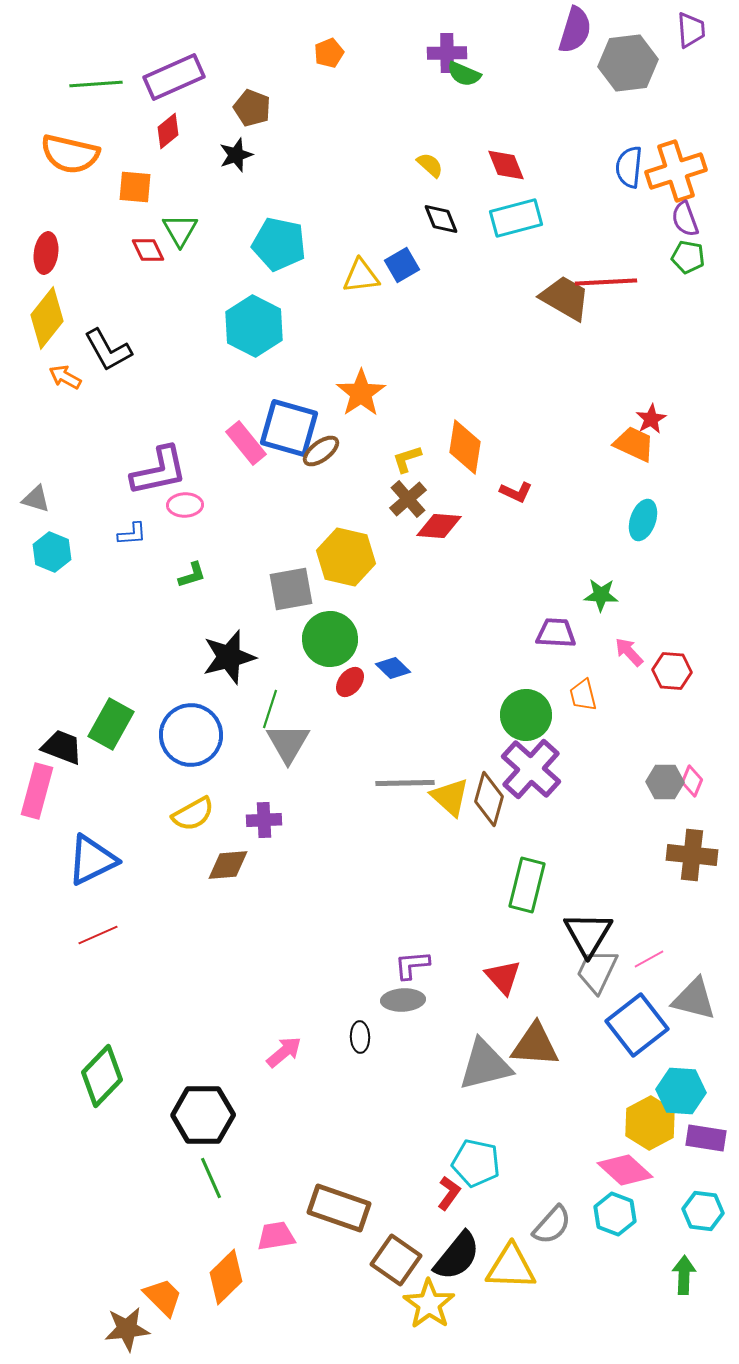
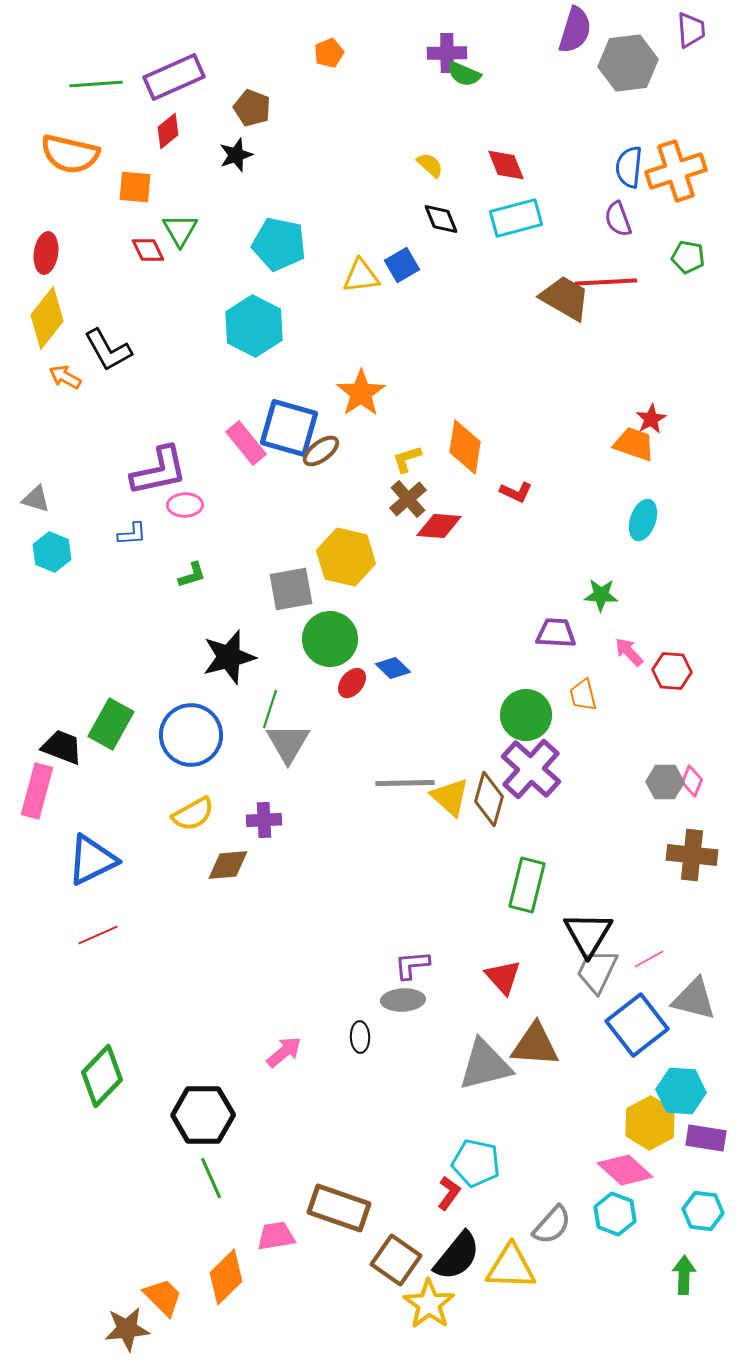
purple semicircle at (685, 219): moved 67 px left
orange trapezoid at (634, 444): rotated 6 degrees counterclockwise
red ellipse at (350, 682): moved 2 px right, 1 px down
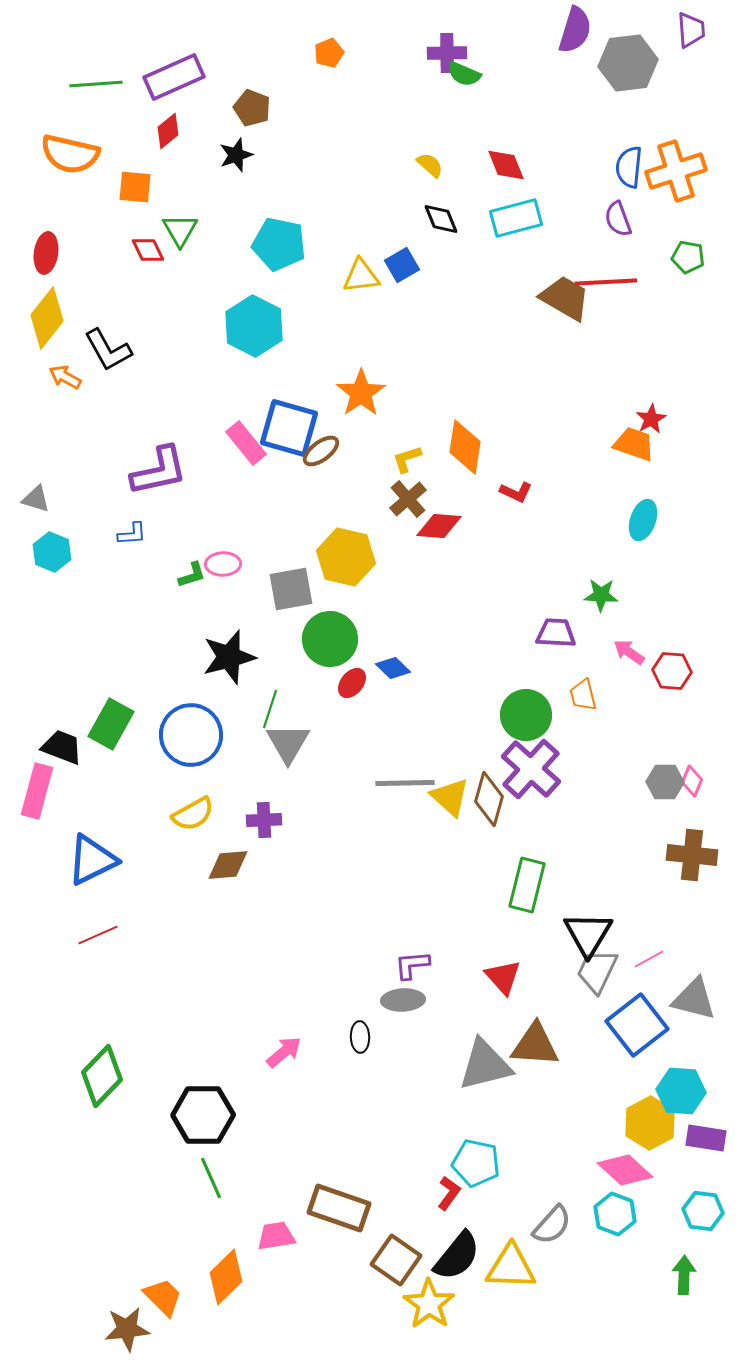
pink ellipse at (185, 505): moved 38 px right, 59 px down
pink arrow at (629, 652): rotated 12 degrees counterclockwise
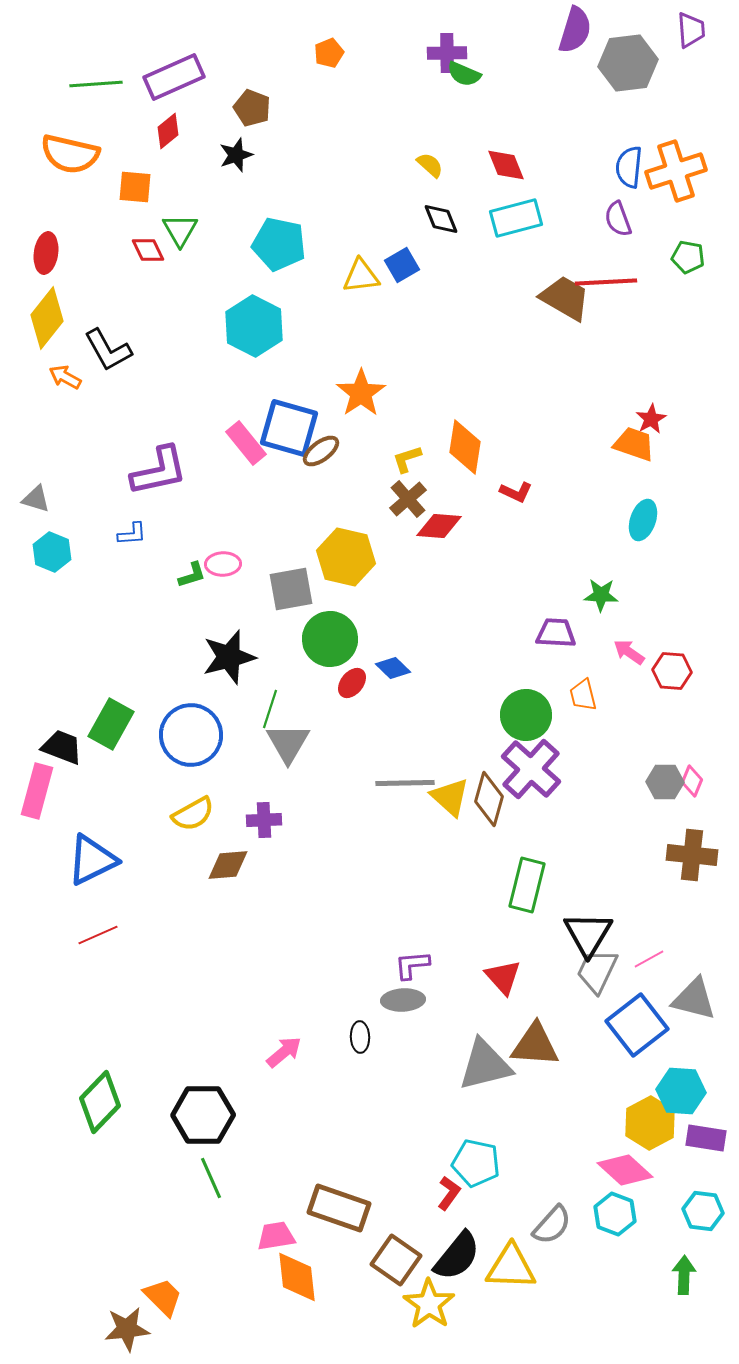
green diamond at (102, 1076): moved 2 px left, 26 px down
orange diamond at (226, 1277): moved 71 px right; rotated 52 degrees counterclockwise
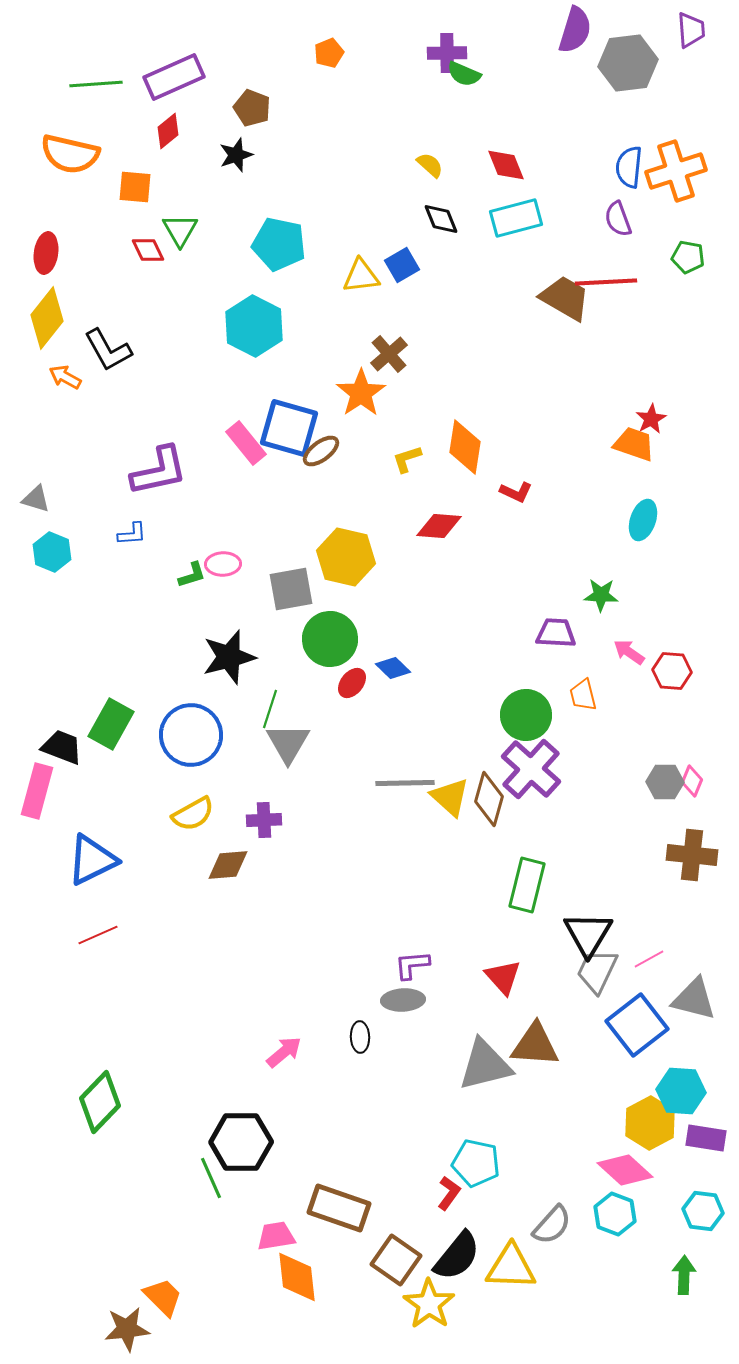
brown cross at (408, 499): moved 19 px left, 145 px up
black hexagon at (203, 1115): moved 38 px right, 27 px down
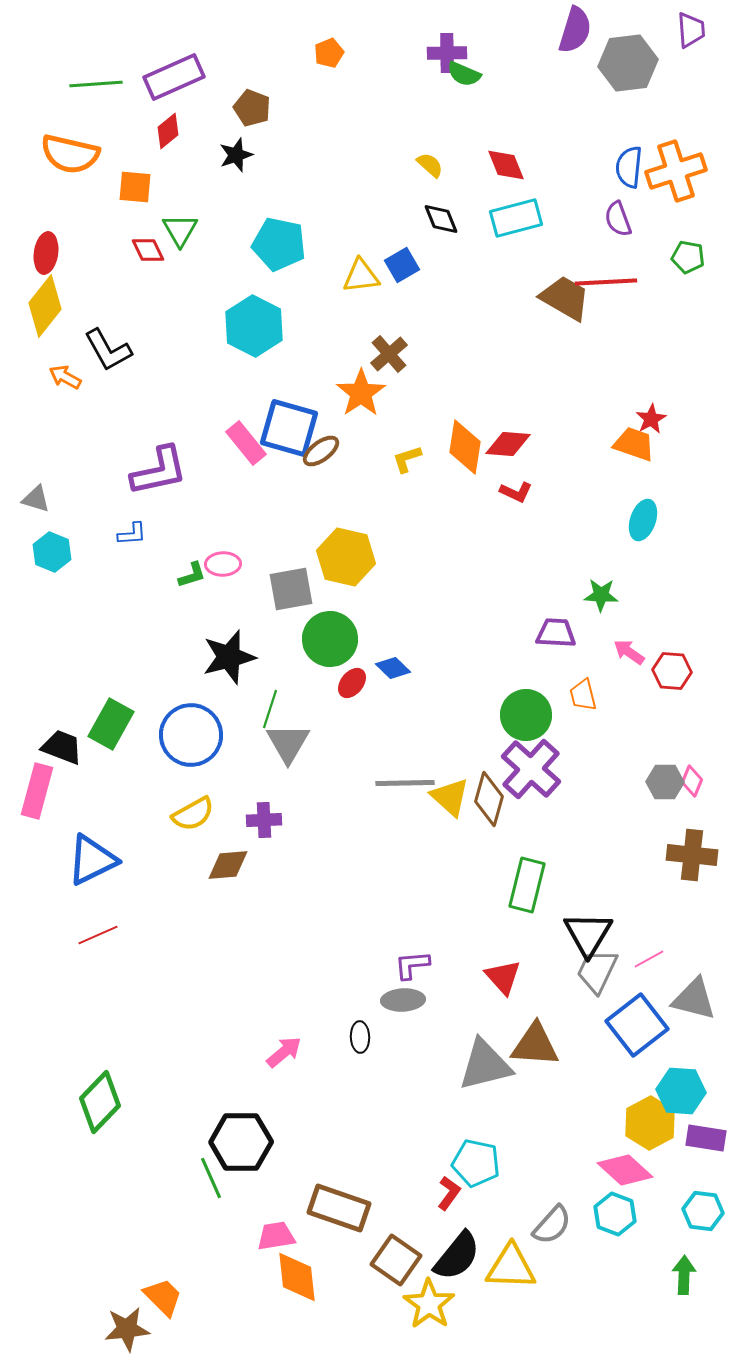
yellow diamond at (47, 318): moved 2 px left, 12 px up
red diamond at (439, 526): moved 69 px right, 82 px up
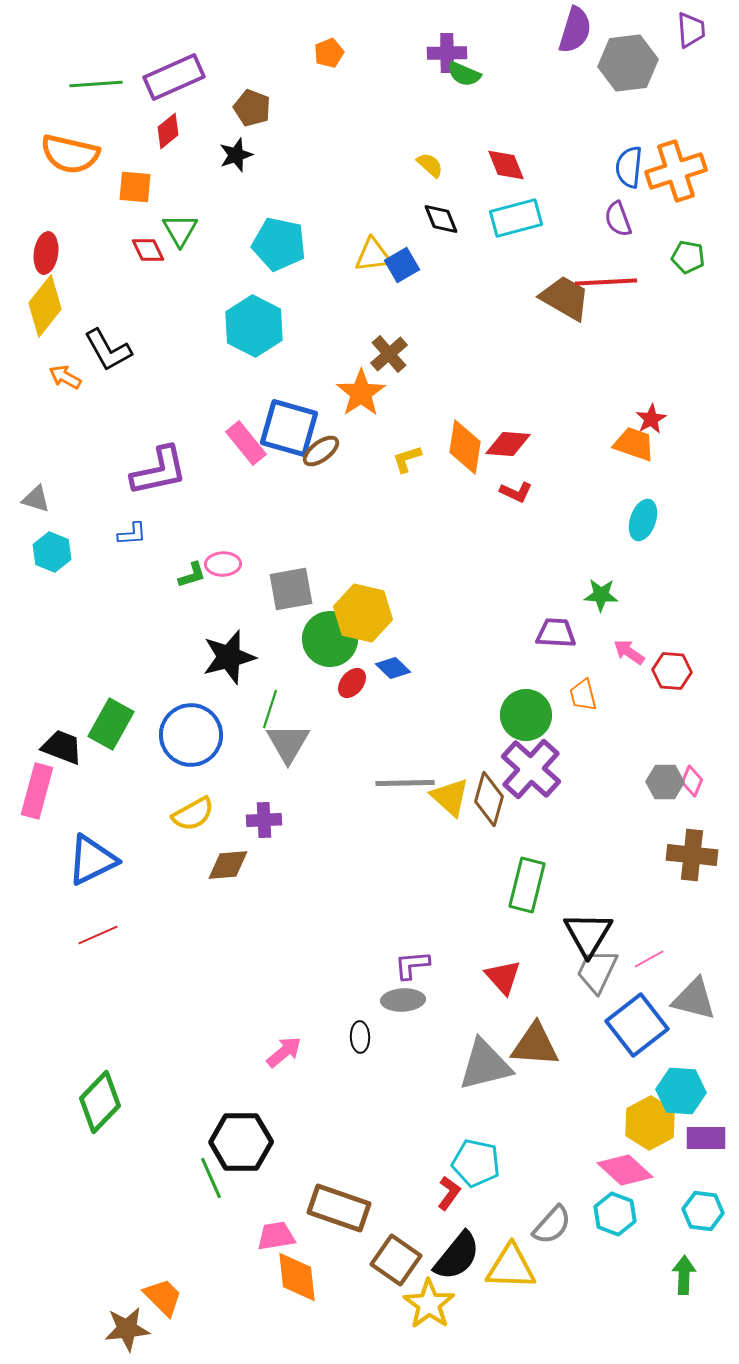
yellow triangle at (361, 276): moved 12 px right, 21 px up
yellow hexagon at (346, 557): moved 17 px right, 56 px down
purple rectangle at (706, 1138): rotated 9 degrees counterclockwise
